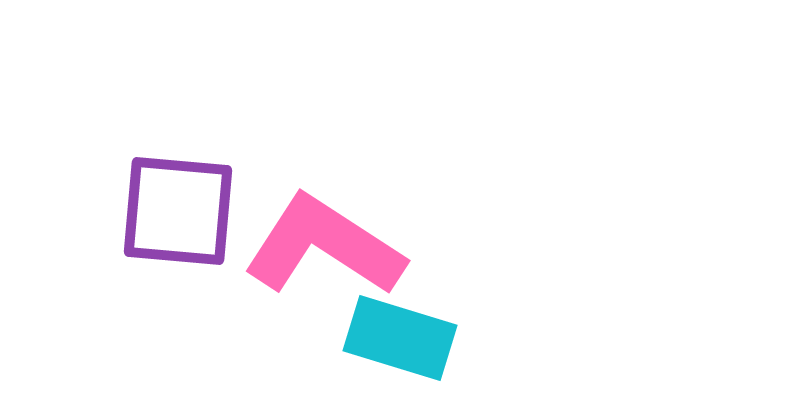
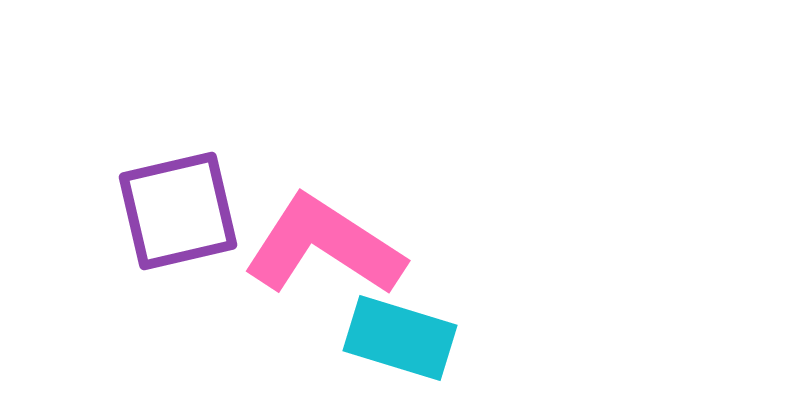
purple square: rotated 18 degrees counterclockwise
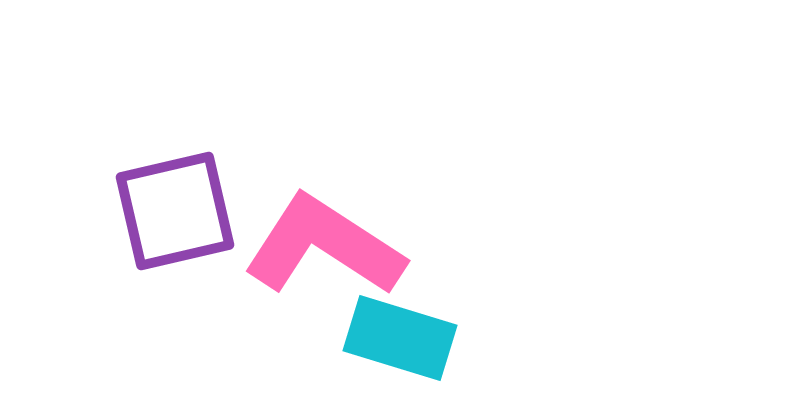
purple square: moved 3 px left
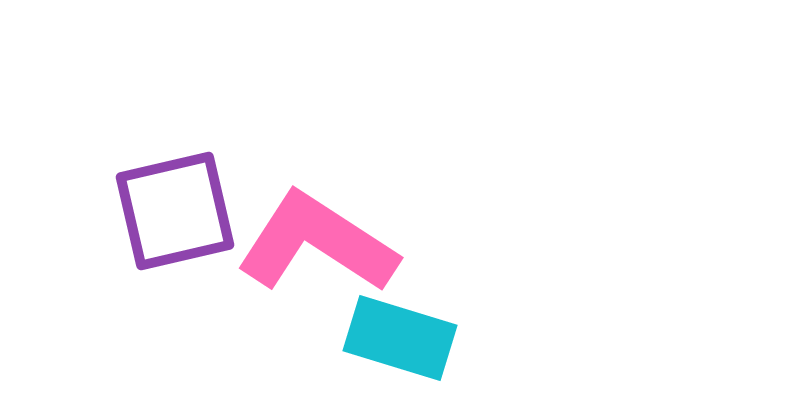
pink L-shape: moved 7 px left, 3 px up
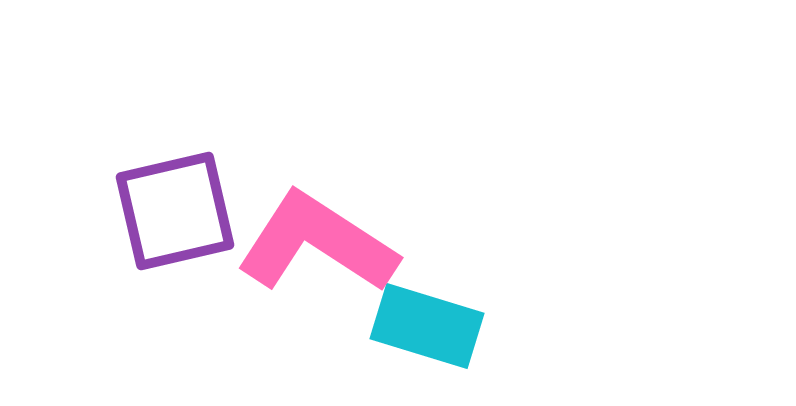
cyan rectangle: moved 27 px right, 12 px up
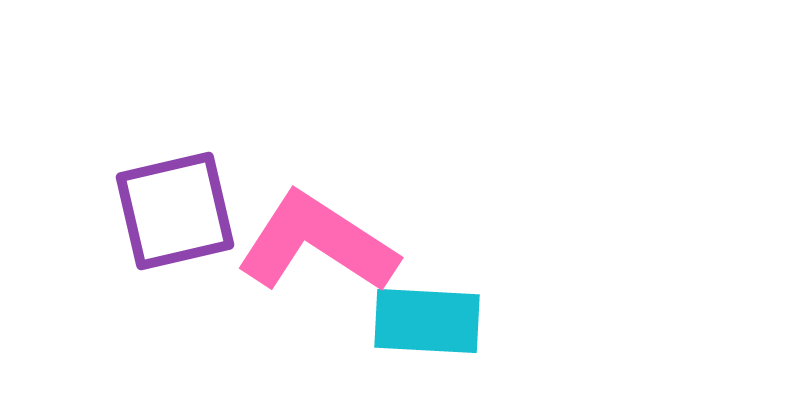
cyan rectangle: moved 5 px up; rotated 14 degrees counterclockwise
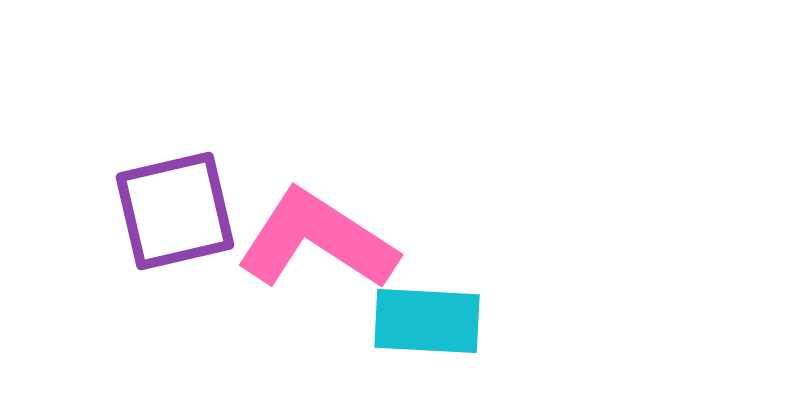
pink L-shape: moved 3 px up
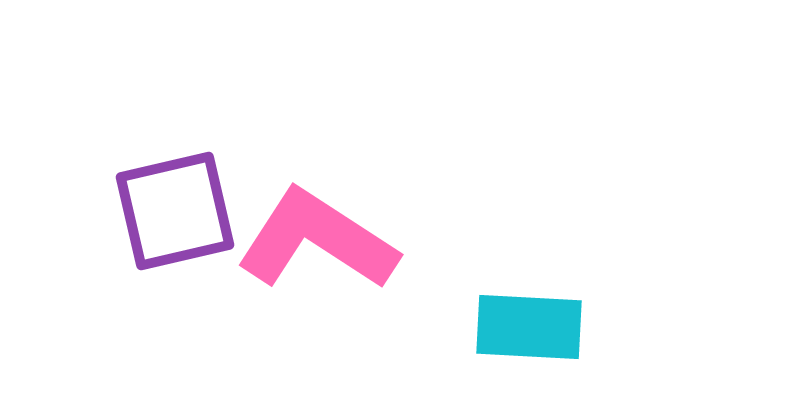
cyan rectangle: moved 102 px right, 6 px down
